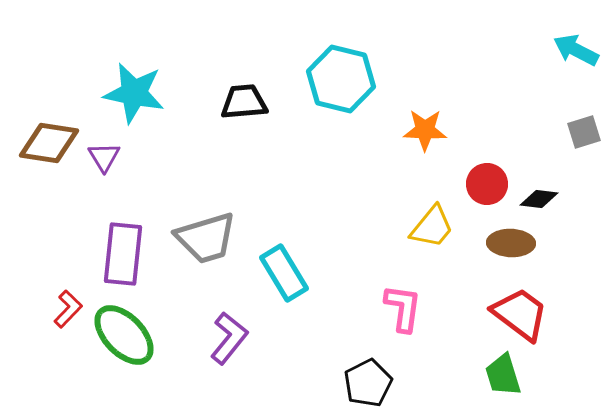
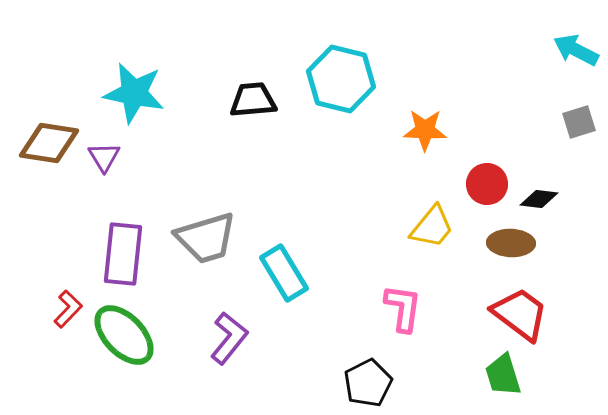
black trapezoid: moved 9 px right, 2 px up
gray square: moved 5 px left, 10 px up
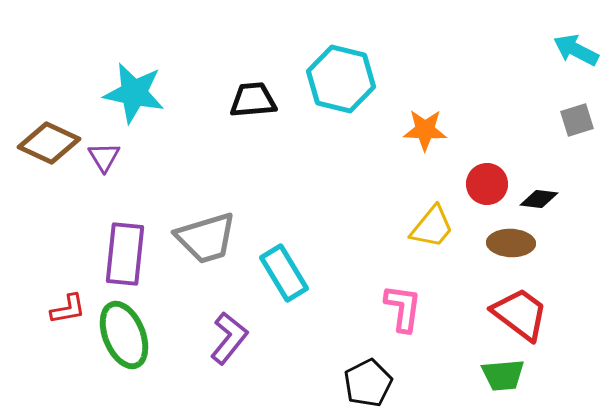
gray square: moved 2 px left, 2 px up
brown diamond: rotated 16 degrees clockwise
purple rectangle: moved 2 px right
red L-shape: rotated 36 degrees clockwise
green ellipse: rotated 22 degrees clockwise
green trapezoid: rotated 78 degrees counterclockwise
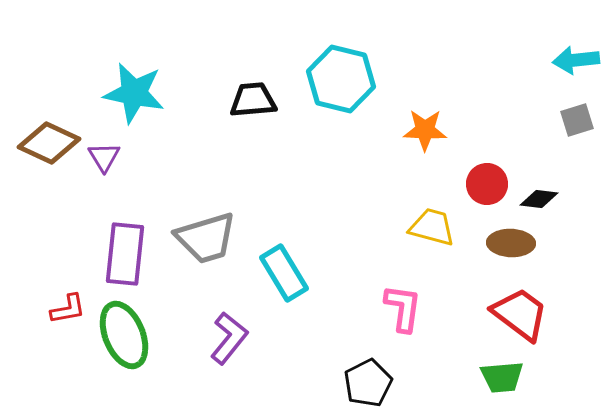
cyan arrow: moved 10 px down; rotated 33 degrees counterclockwise
yellow trapezoid: rotated 114 degrees counterclockwise
green trapezoid: moved 1 px left, 2 px down
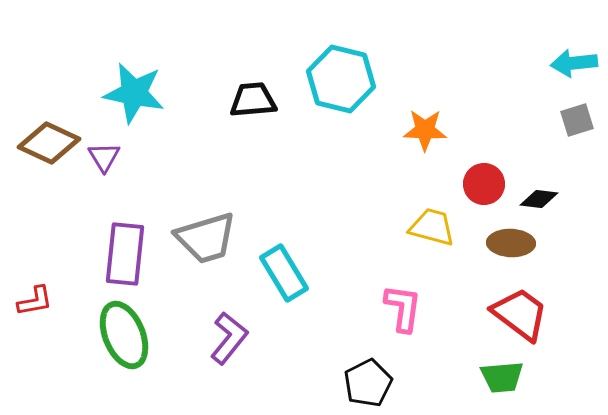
cyan arrow: moved 2 px left, 3 px down
red circle: moved 3 px left
red L-shape: moved 33 px left, 8 px up
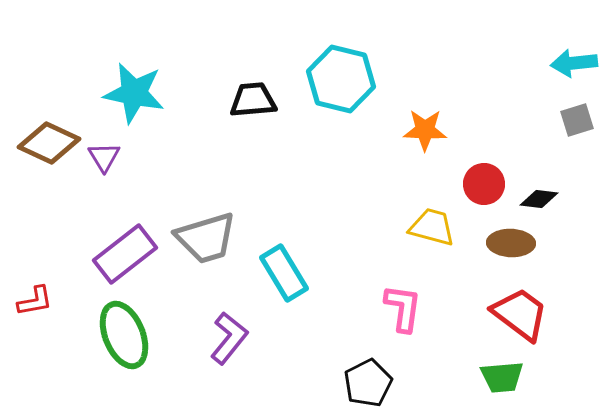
purple rectangle: rotated 46 degrees clockwise
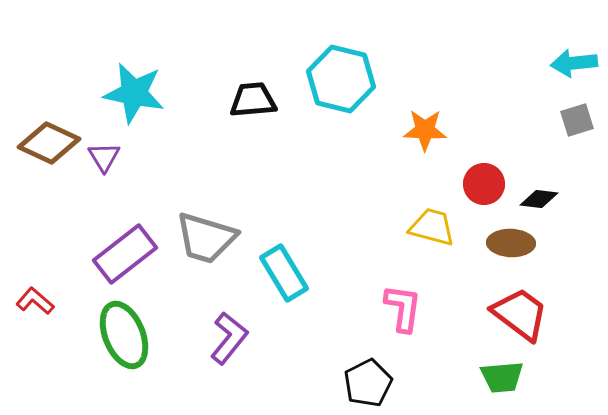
gray trapezoid: rotated 34 degrees clockwise
red L-shape: rotated 129 degrees counterclockwise
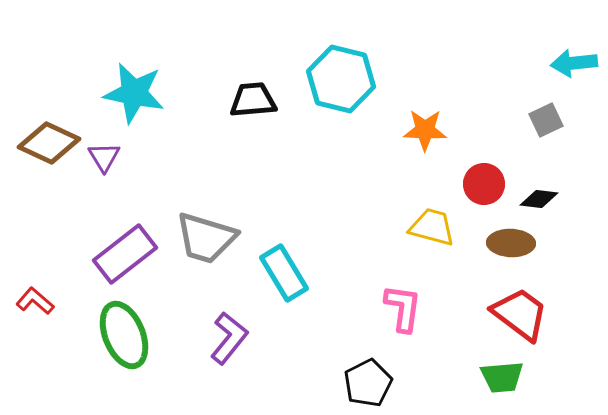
gray square: moved 31 px left; rotated 8 degrees counterclockwise
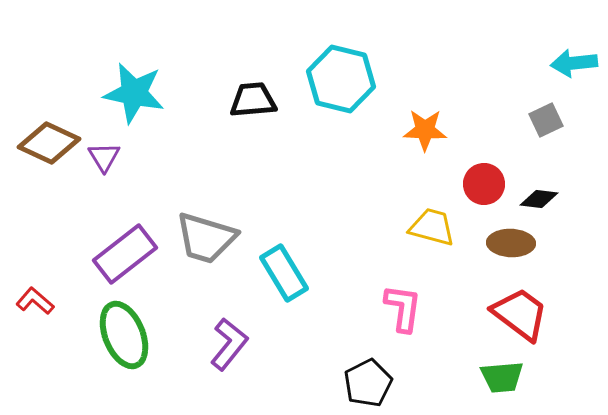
purple L-shape: moved 6 px down
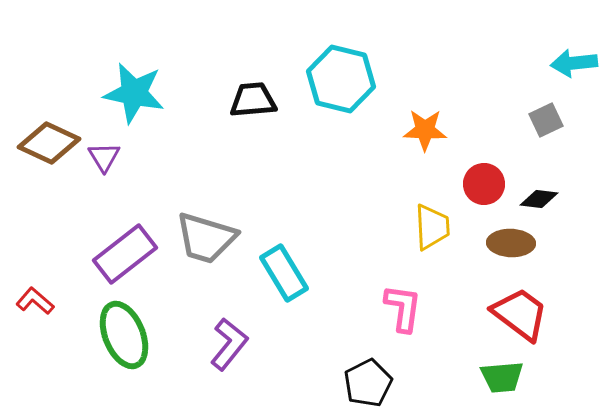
yellow trapezoid: rotated 72 degrees clockwise
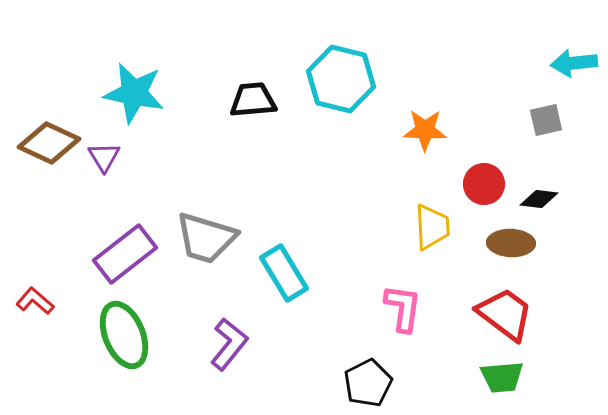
gray square: rotated 12 degrees clockwise
red trapezoid: moved 15 px left
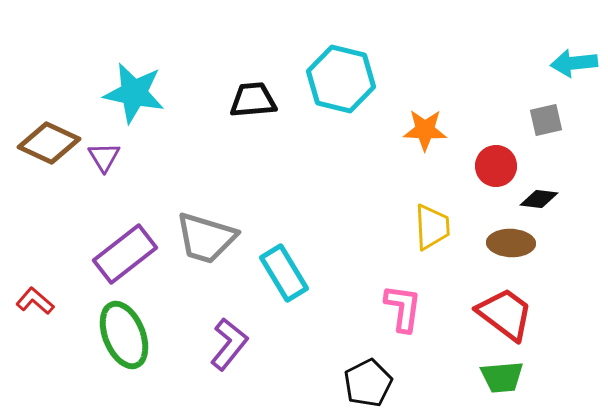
red circle: moved 12 px right, 18 px up
